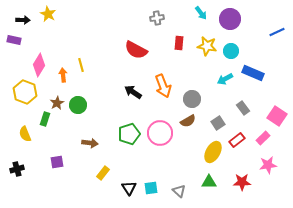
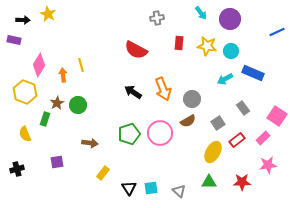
orange arrow at (163, 86): moved 3 px down
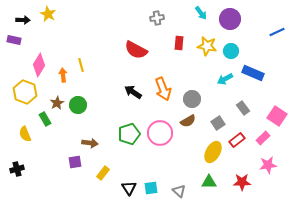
green rectangle at (45, 119): rotated 48 degrees counterclockwise
purple square at (57, 162): moved 18 px right
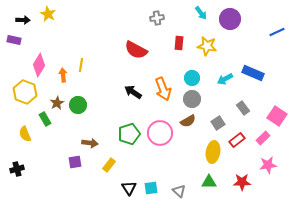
cyan circle at (231, 51): moved 39 px left, 27 px down
yellow line at (81, 65): rotated 24 degrees clockwise
yellow ellipse at (213, 152): rotated 20 degrees counterclockwise
yellow rectangle at (103, 173): moved 6 px right, 8 px up
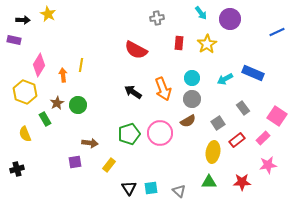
yellow star at (207, 46): moved 2 px up; rotated 30 degrees clockwise
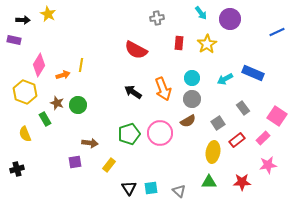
orange arrow at (63, 75): rotated 80 degrees clockwise
brown star at (57, 103): rotated 24 degrees counterclockwise
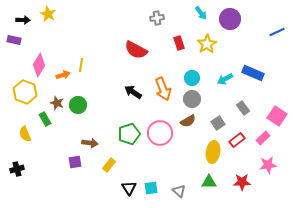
red rectangle at (179, 43): rotated 24 degrees counterclockwise
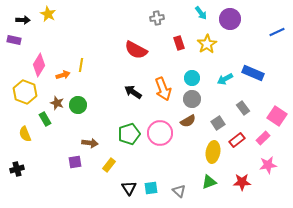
green triangle at (209, 182): rotated 21 degrees counterclockwise
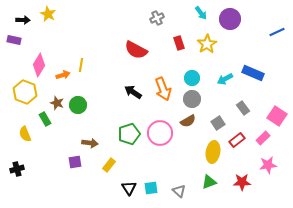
gray cross at (157, 18): rotated 16 degrees counterclockwise
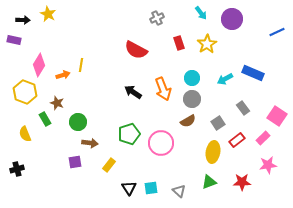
purple circle at (230, 19): moved 2 px right
green circle at (78, 105): moved 17 px down
pink circle at (160, 133): moved 1 px right, 10 px down
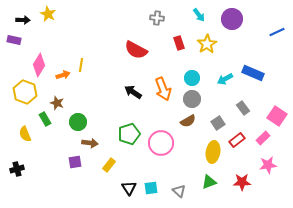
cyan arrow at (201, 13): moved 2 px left, 2 px down
gray cross at (157, 18): rotated 32 degrees clockwise
